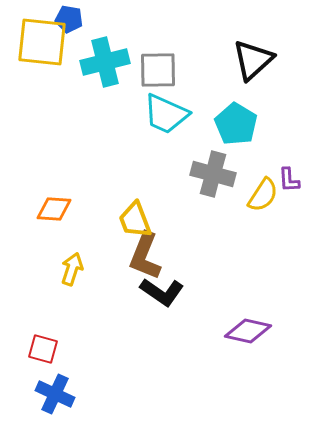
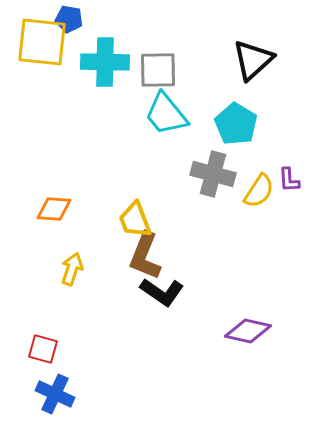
cyan cross: rotated 15 degrees clockwise
cyan trapezoid: rotated 27 degrees clockwise
yellow semicircle: moved 4 px left, 4 px up
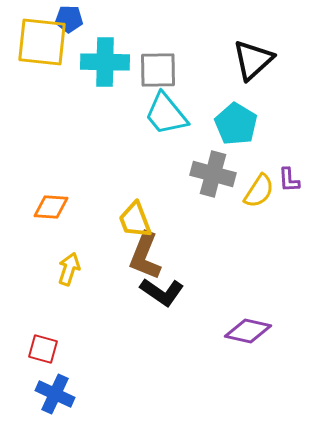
blue pentagon: rotated 8 degrees counterclockwise
orange diamond: moved 3 px left, 2 px up
yellow arrow: moved 3 px left
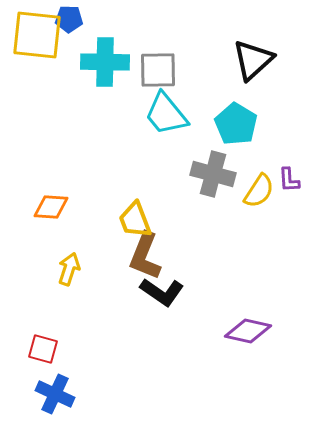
yellow square: moved 5 px left, 7 px up
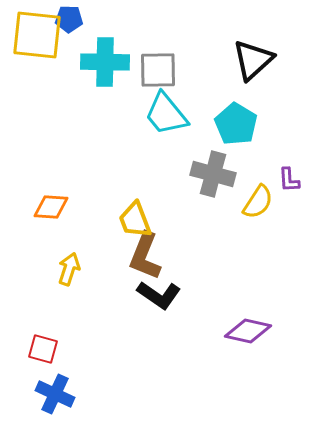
yellow semicircle: moved 1 px left, 11 px down
black L-shape: moved 3 px left, 3 px down
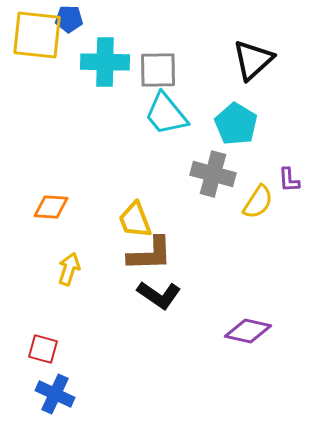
brown L-shape: moved 5 px right, 2 px up; rotated 114 degrees counterclockwise
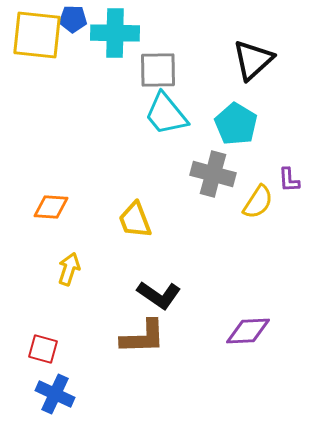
blue pentagon: moved 4 px right
cyan cross: moved 10 px right, 29 px up
brown L-shape: moved 7 px left, 83 px down
purple diamond: rotated 15 degrees counterclockwise
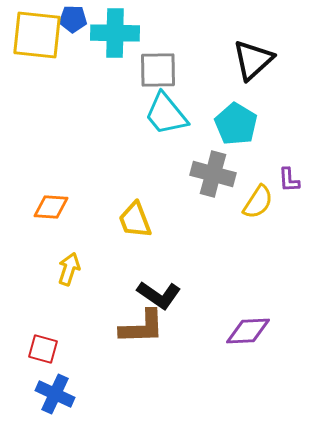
brown L-shape: moved 1 px left, 10 px up
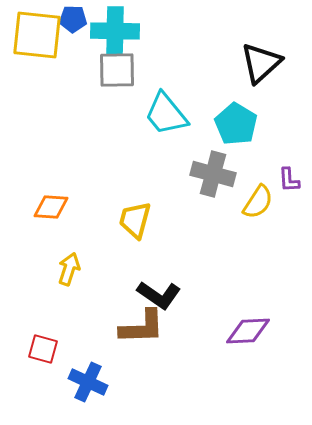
cyan cross: moved 2 px up
black triangle: moved 8 px right, 3 px down
gray square: moved 41 px left
yellow trapezoid: rotated 36 degrees clockwise
blue cross: moved 33 px right, 12 px up
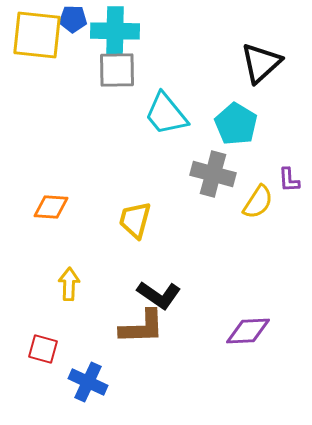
yellow arrow: moved 15 px down; rotated 16 degrees counterclockwise
